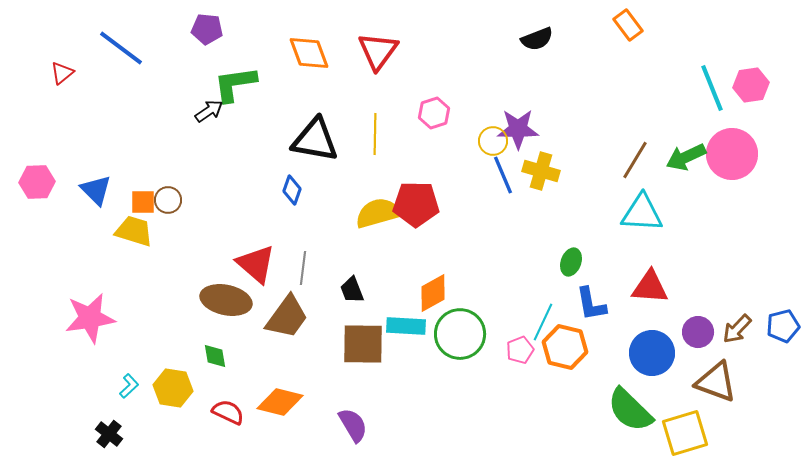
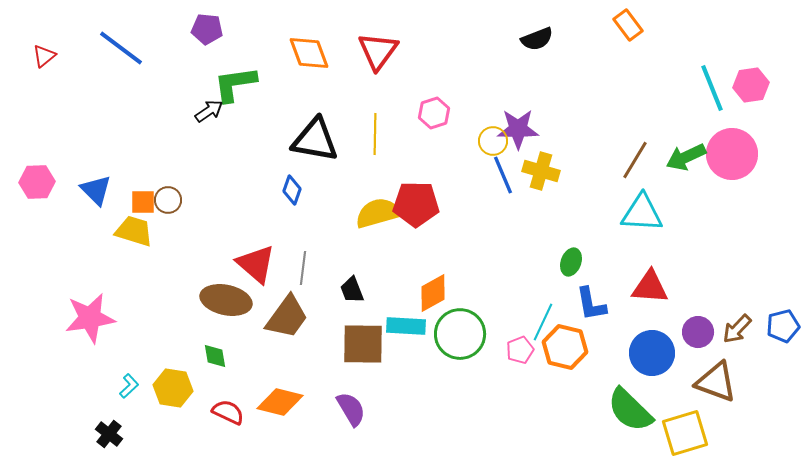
red triangle at (62, 73): moved 18 px left, 17 px up
purple semicircle at (353, 425): moved 2 px left, 16 px up
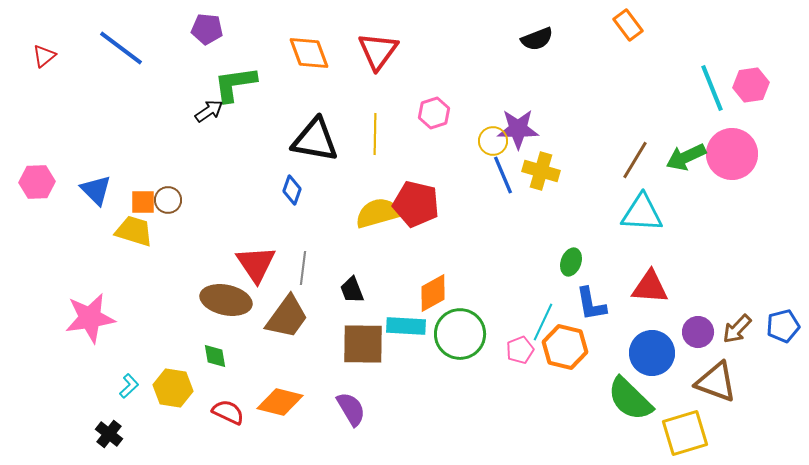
red pentagon at (416, 204): rotated 12 degrees clockwise
red triangle at (256, 264): rotated 15 degrees clockwise
green semicircle at (630, 410): moved 11 px up
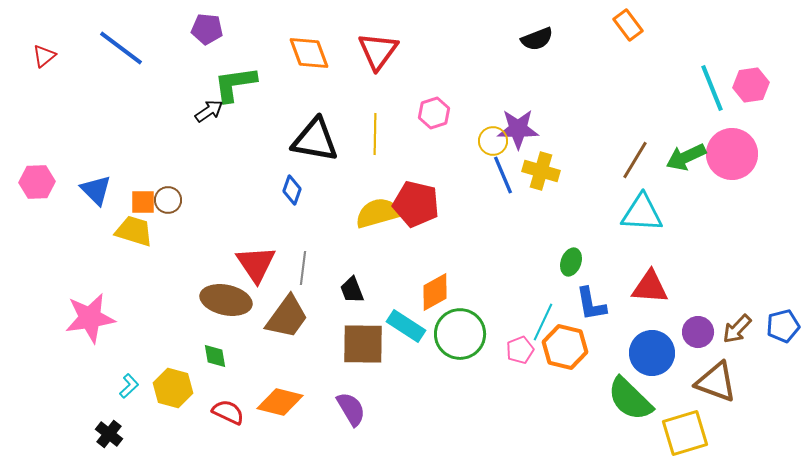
orange diamond at (433, 293): moved 2 px right, 1 px up
cyan rectangle at (406, 326): rotated 30 degrees clockwise
yellow hexagon at (173, 388): rotated 6 degrees clockwise
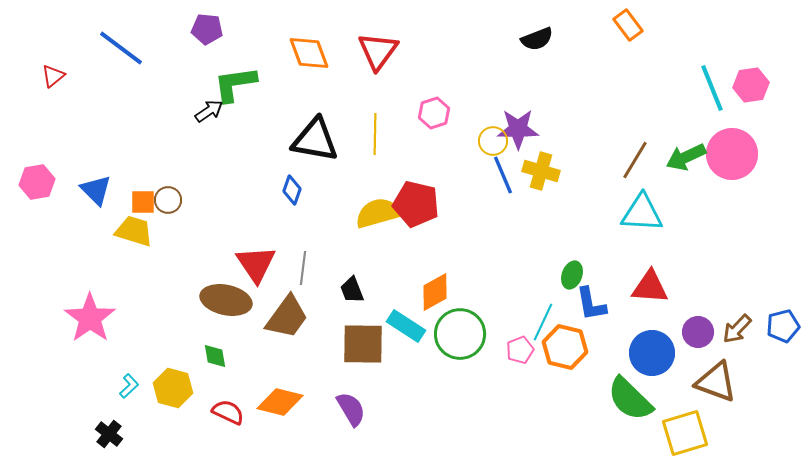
red triangle at (44, 56): moved 9 px right, 20 px down
pink hexagon at (37, 182): rotated 8 degrees counterclockwise
green ellipse at (571, 262): moved 1 px right, 13 px down
pink star at (90, 318): rotated 27 degrees counterclockwise
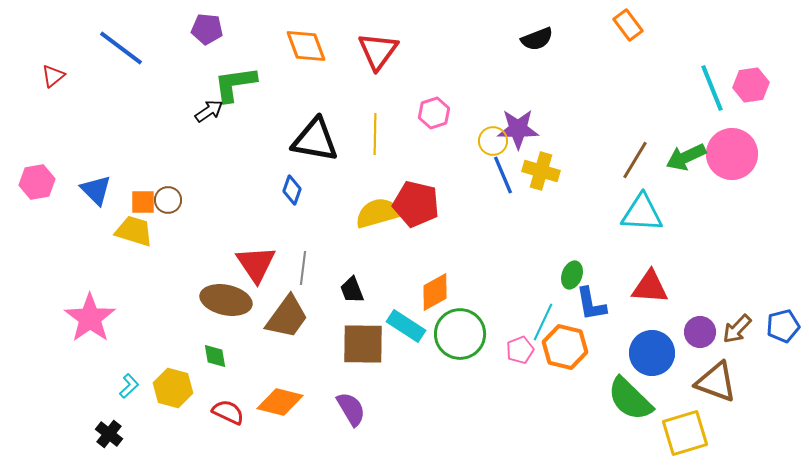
orange diamond at (309, 53): moved 3 px left, 7 px up
purple circle at (698, 332): moved 2 px right
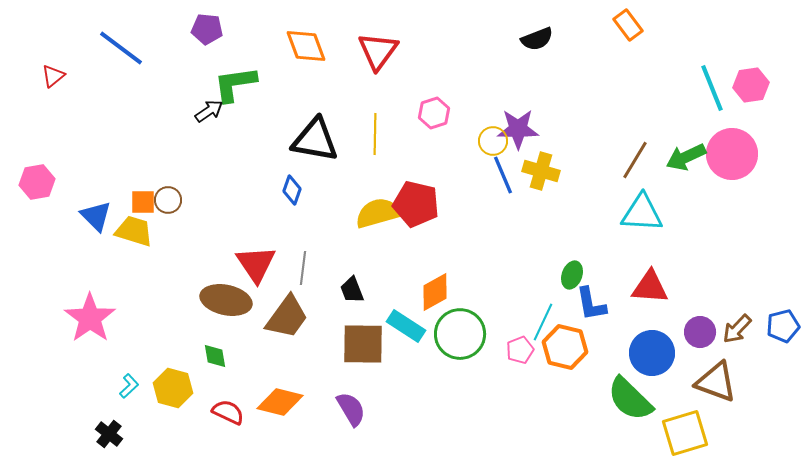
blue triangle at (96, 190): moved 26 px down
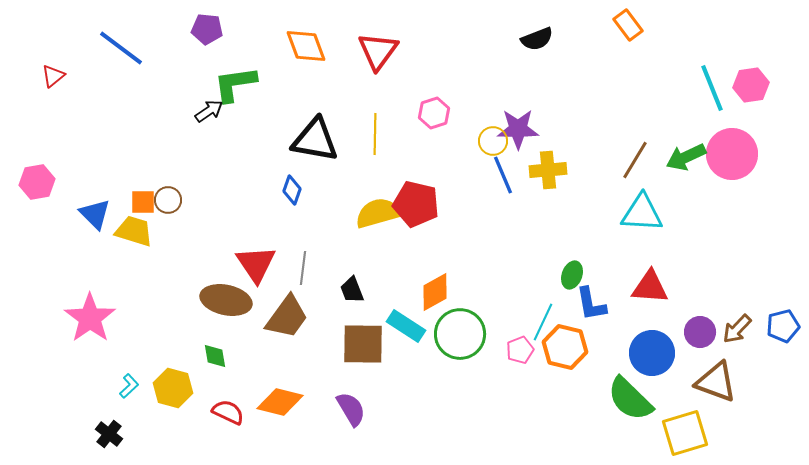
yellow cross at (541, 171): moved 7 px right, 1 px up; rotated 21 degrees counterclockwise
blue triangle at (96, 216): moved 1 px left, 2 px up
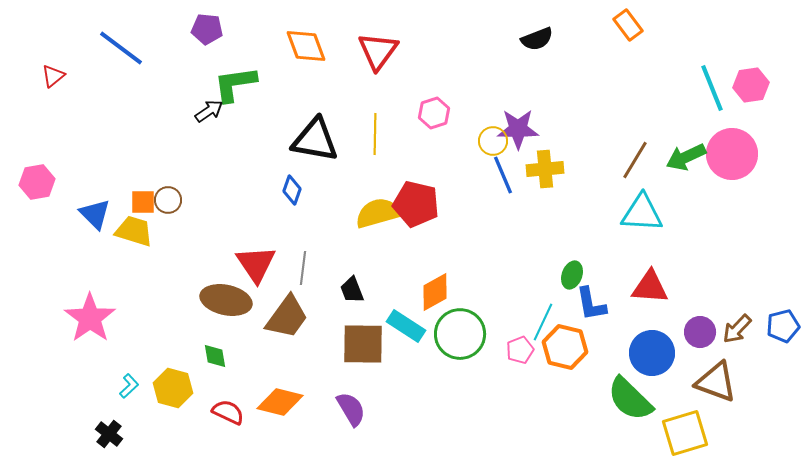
yellow cross at (548, 170): moved 3 px left, 1 px up
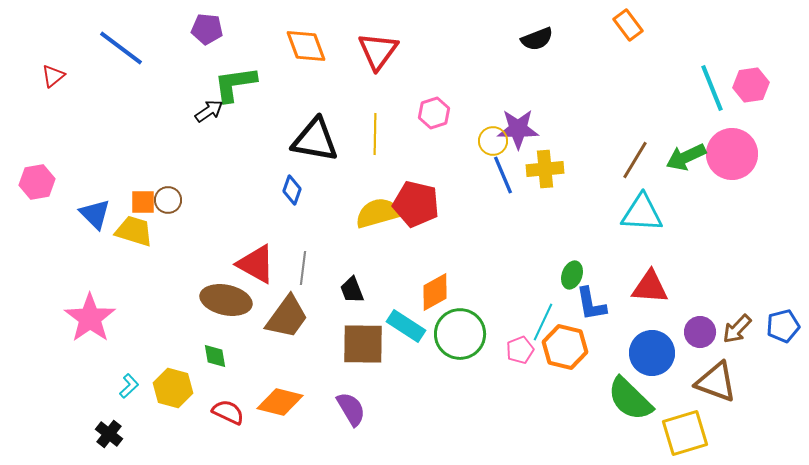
red triangle at (256, 264): rotated 27 degrees counterclockwise
